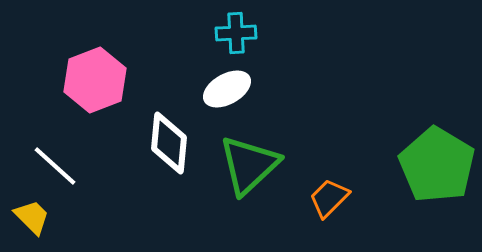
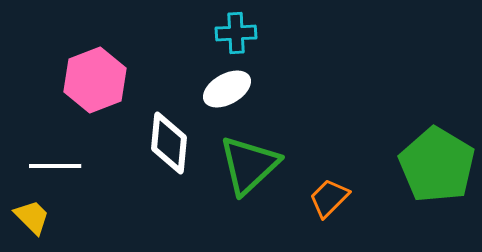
white line: rotated 42 degrees counterclockwise
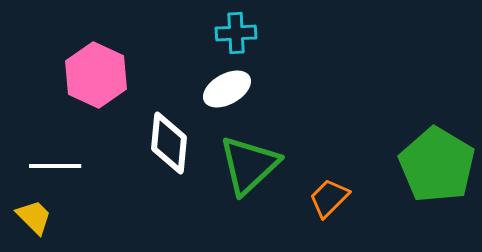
pink hexagon: moved 1 px right, 5 px up; rotated 14 degrees counterclockwise
yellow trapezoid: moved 2 px right
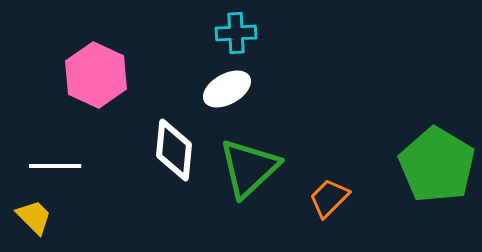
white diamond: moved 5 px right, 7 px down
green triangle: moved 3 px down
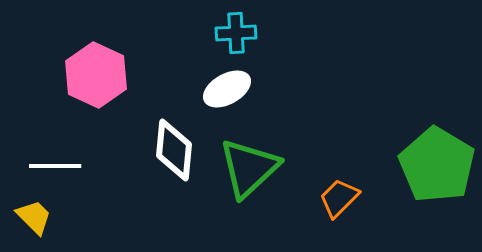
orange trapezoid: moved 10 px right
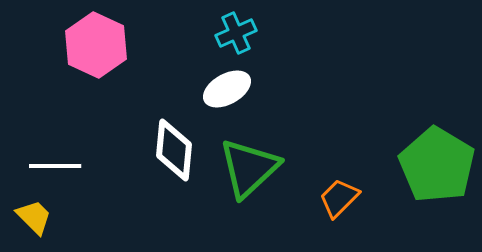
cyan cross: rotated 21 degrees counterclockwise
pink hexagon: moved 30 px up
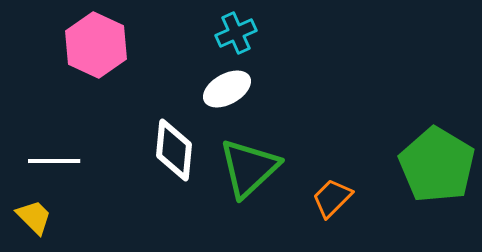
white line: moved 1 px left, 5 px up
orange trapezoid: moved 7 px left
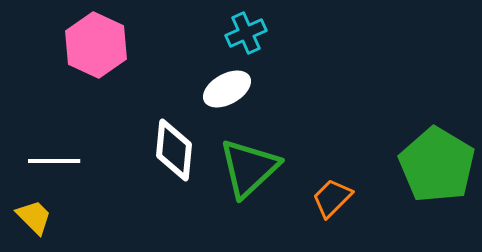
cyan cross: moved 10 px right
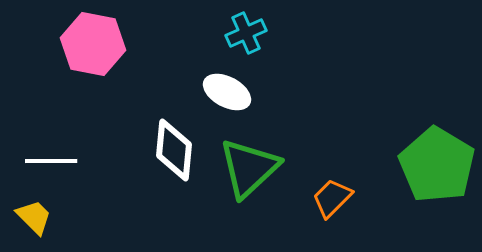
pink hexagon: moved 3 px left, 1 px up; rotated 14 degrees counterclockwise
white ellipse: moved 3 px down; rotated 57 degrees clockwise
white line: moved 3 px left
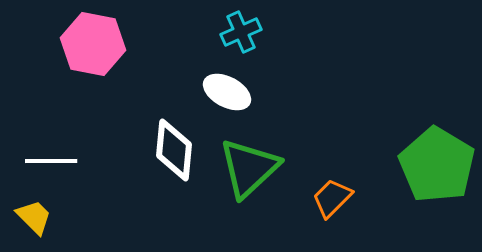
cyan cross: moved 5 px left, 1 px up
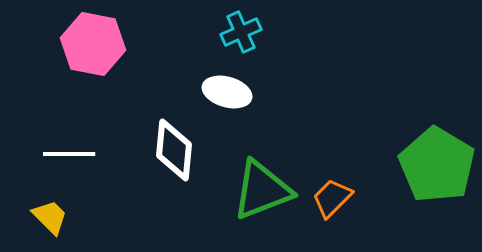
white ellipse: rotated 12 degrees counterclockwise
white line: moved 18 px right, 7 px up
green triangle: moved 13 px right, 22 px down; rotated 22 degrees clockwise
yellow trapezoid: moved 16 px right
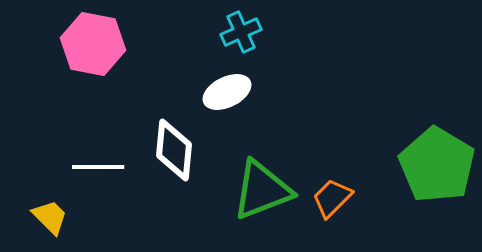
white ellipse: rotated 42 degrees counterclockwise
white line: moved 29 px right, 13 px down
